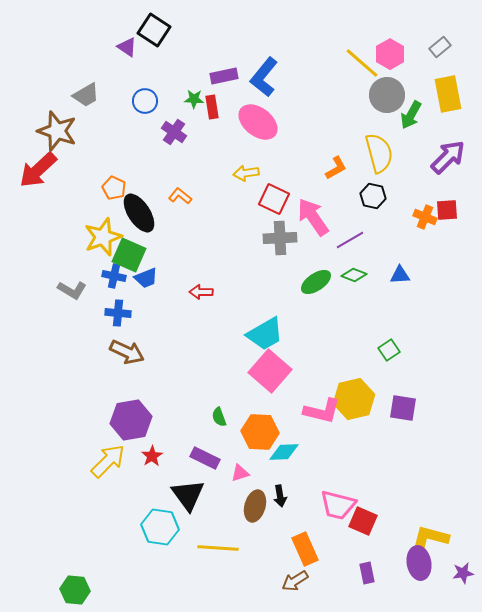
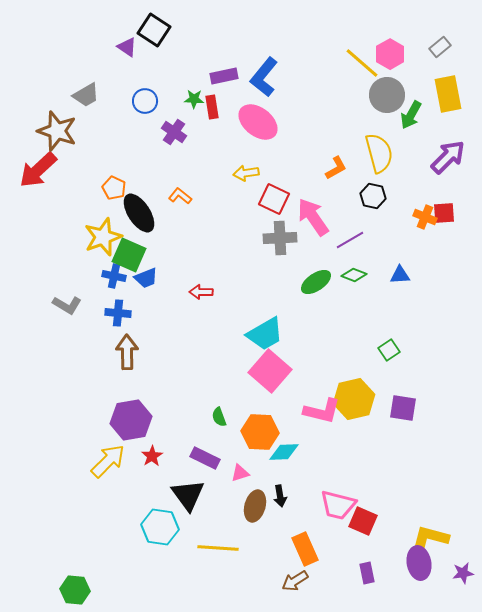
red square at (447, 210): moved 3 px left, 3 px down
gray L-shape at (72, 290): moved 5 px left, 15 px down
brown arrow at (127, 352): rotated 116 degrees counterclockwise
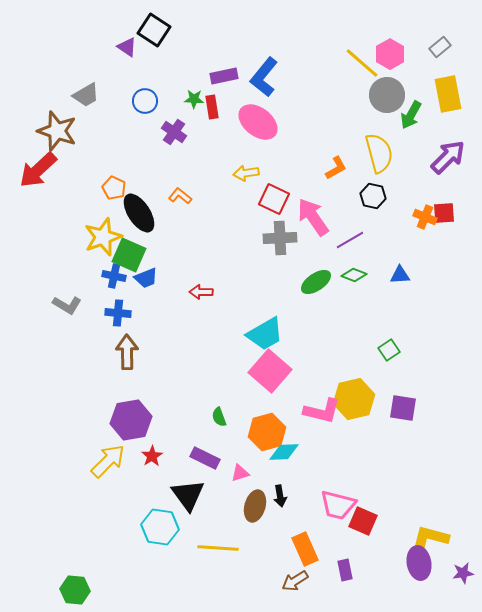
orange hexagon at (260, 432): moved 7 px right; rotated 18 degrees counterclockwise
purple rectangle at (367, 573): moved 22 px left, 3 px up
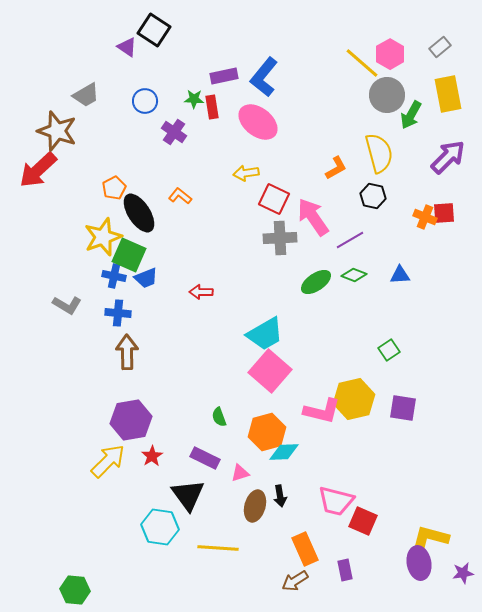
orange pentagon at (114, 188): rotated 20 degrees clockwise
pink trapezoid at (338, 505): moved 2 px left, 4 px up
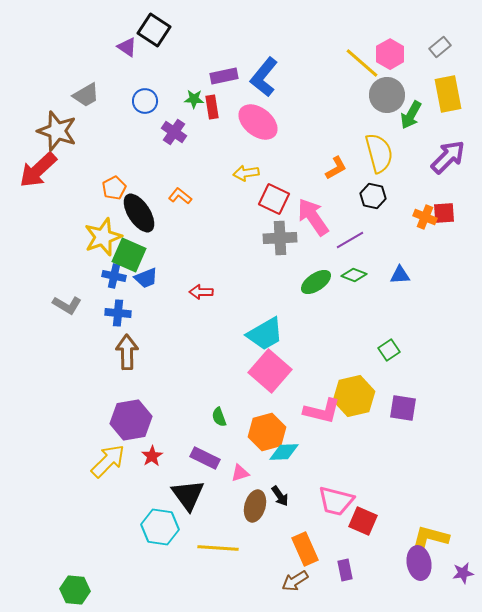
yellow hexagon at (354, 399): moved 3 px up
black arrow at (280, 496): rotated 25 degrees counterclockwise
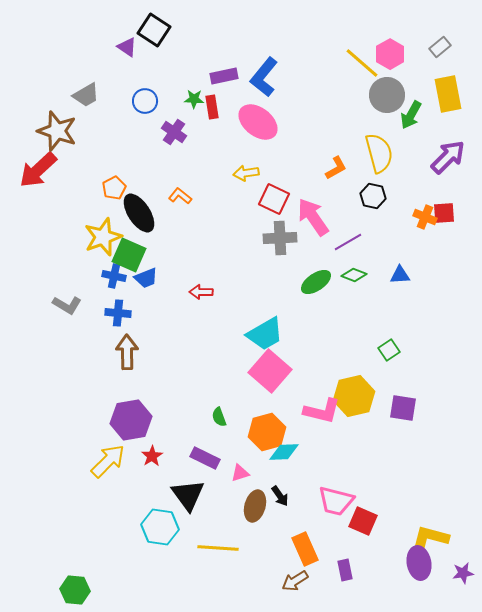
purple line at (350, 240): moved 2 px left, 2 px down
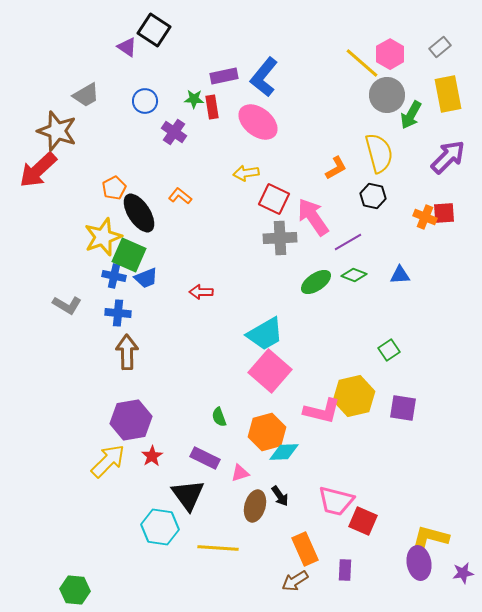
purple rectangle at (345, 570): rotated 15 degrees clockwise
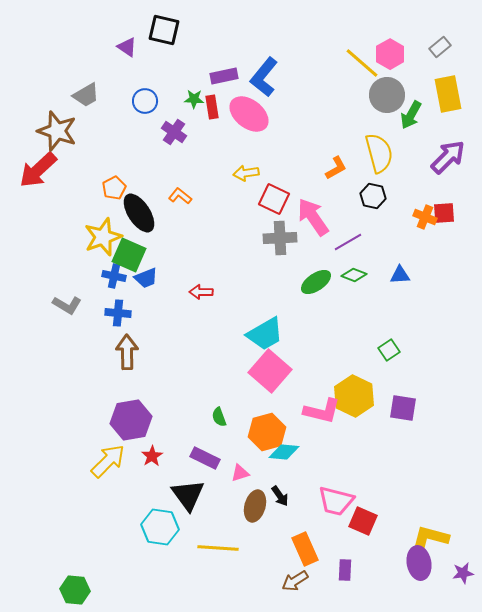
black square at (154, 30): moved 10 px right; rotated 20 degrees counterclockwise
pink ellipse at (258, 122): moved 9 px left, 8 px up
yellow hexagon at (354, 396): rotated 21 degrees counterclockwise
cyan diamond at (284, 452): rotated 8 degrees clockwise
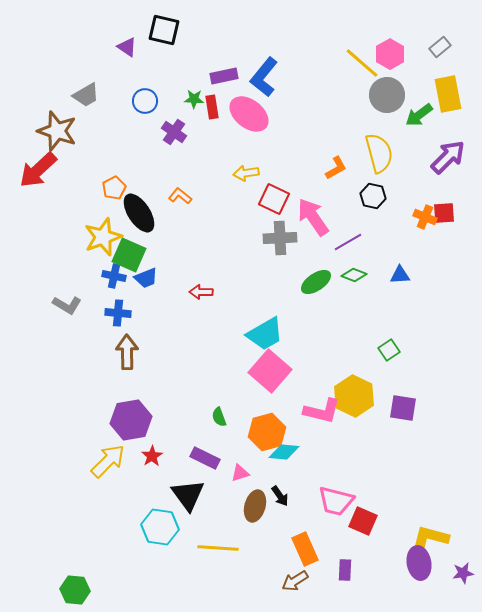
green arrow at (411, 115): moved 8 px right; rotated 24 degrees clockwise
